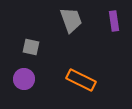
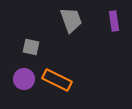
orange rectangle: moved 24 px left
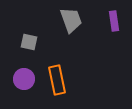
gray square: moved 2 px left, 5 px up
orange rectangle: rotated 52 degrees clockwise
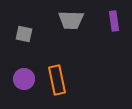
gray trapezoid: rotated 112 degrees clockwise
gray square: moved 5 px left, 8 px up
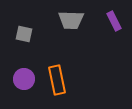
purple rectangle: rotated 18 degrees counterclockwise
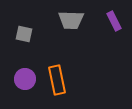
purple circle: moved 1 px right
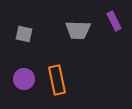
gray trapezoid: moved 7 px right, 10 px down
purple circle: moved 1 px left
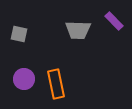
purple rectangle: rotated 18 degrees counterclockwise
gray square: moved 5 px left
orange rectangle: moved 1 px left, 4 px down
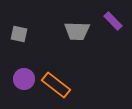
purple rectangle: moved 1 px left
gray trapezoid: moved 1 px left, 1 px down
orange rectangle: moved 1 px down; rotated 40 degrees counterclockwise
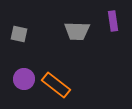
purple rectangle: rotated 36 degrees clockwise
